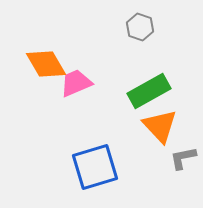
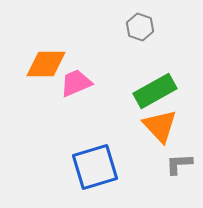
orange diamond: rotated 60 degrees counterclockwise
green rectangle: moved 6 px right
gray L-shape: moved 4 px left, 6 px down; rotated 8 degrees clockwise
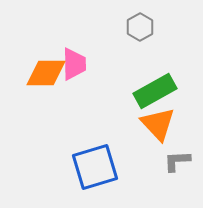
gray hexagon: rotated 12 degrees clockwise
orange diamond: moved 9 px down
pink trapezoid: moved 2 px left, 19 px up; rotated 112 degrees clockwise
orange triangle: moved 2 px left, 2 px up
gray L-shape: moved 2 px left, 3 px up
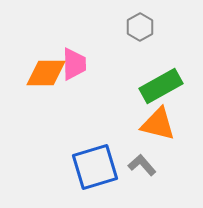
green rectangle: moved 6 px right, 5 px up
orange triangle: rotated 33 degrees counterclockwise
gray L-shape: moved 35 px left, 4 px down; rotated 52 degrees clockwise
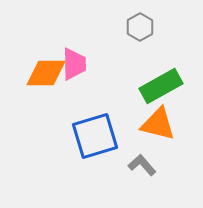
blue square: moved 31 px up
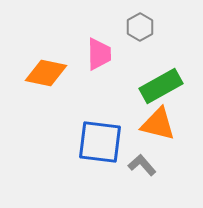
pink trapezoid: moved 25 px right, 10 px up
orange diamond: rotated 12 degrees clockwise
blue square: moved 5 px right, 6 px down; rotated 24 degrees clockwise
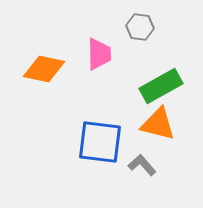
gray hexagon: rotated 24 degrees counterclockwise
orange diamond: moved 2 px left, 4 px up
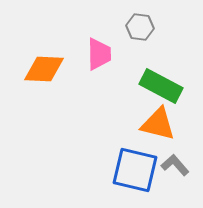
orange diamond: rotated 9 degrees counterclockwise
green rectangle: rotated 57 degrees clockwise
blue square: moved 35 px right, 28 px down; rotated 6 degrees clockwise
gray L-shape: moved 33 px right
